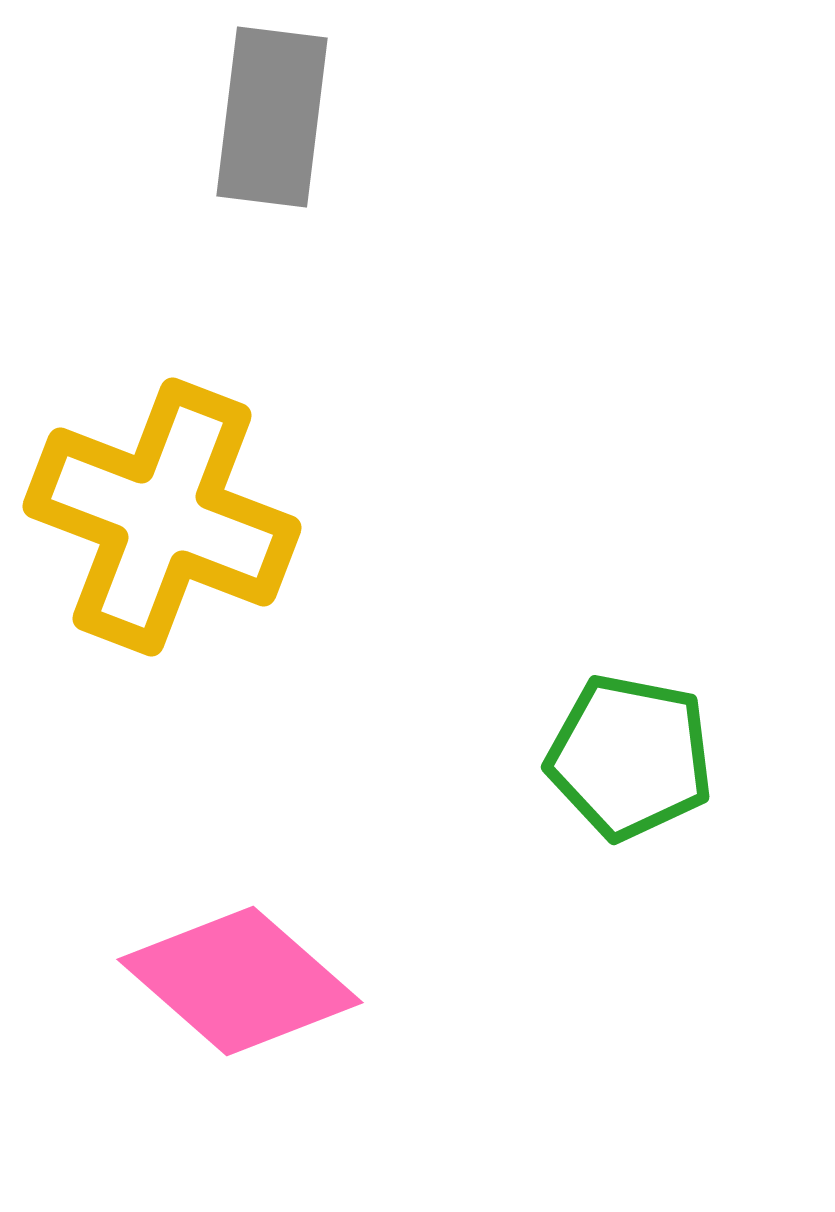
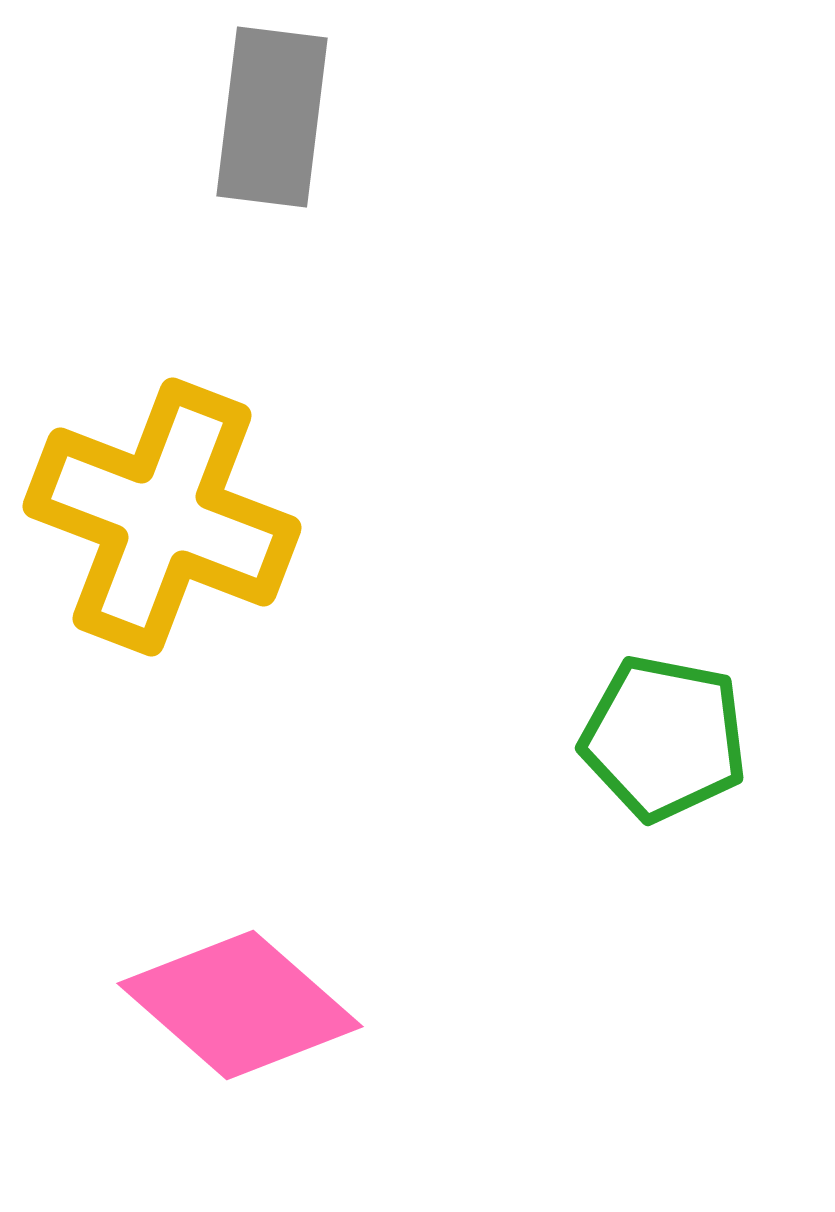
green pentagon: moved 34 px right, 19 px up
pink diamond: moved 24 px down
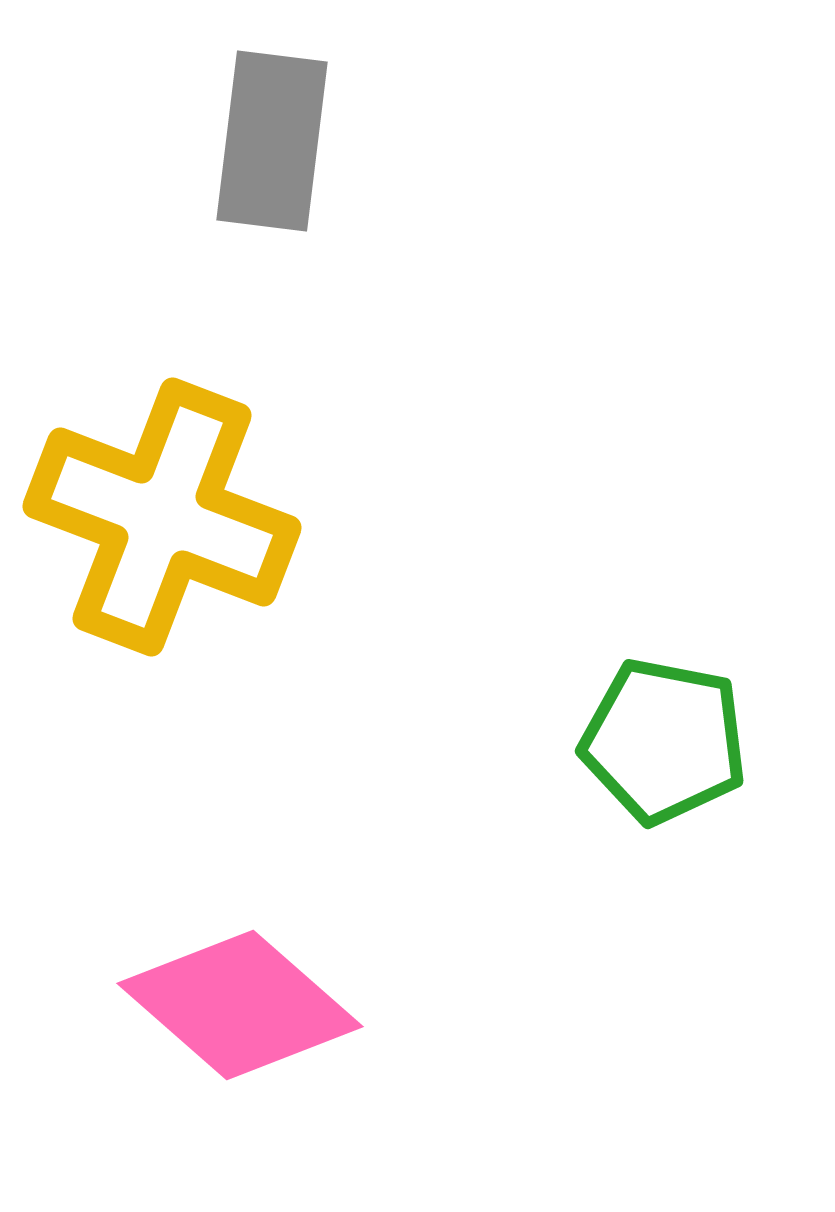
gray rectangle: moved 24 px down
green pentagon: moved 3 px down
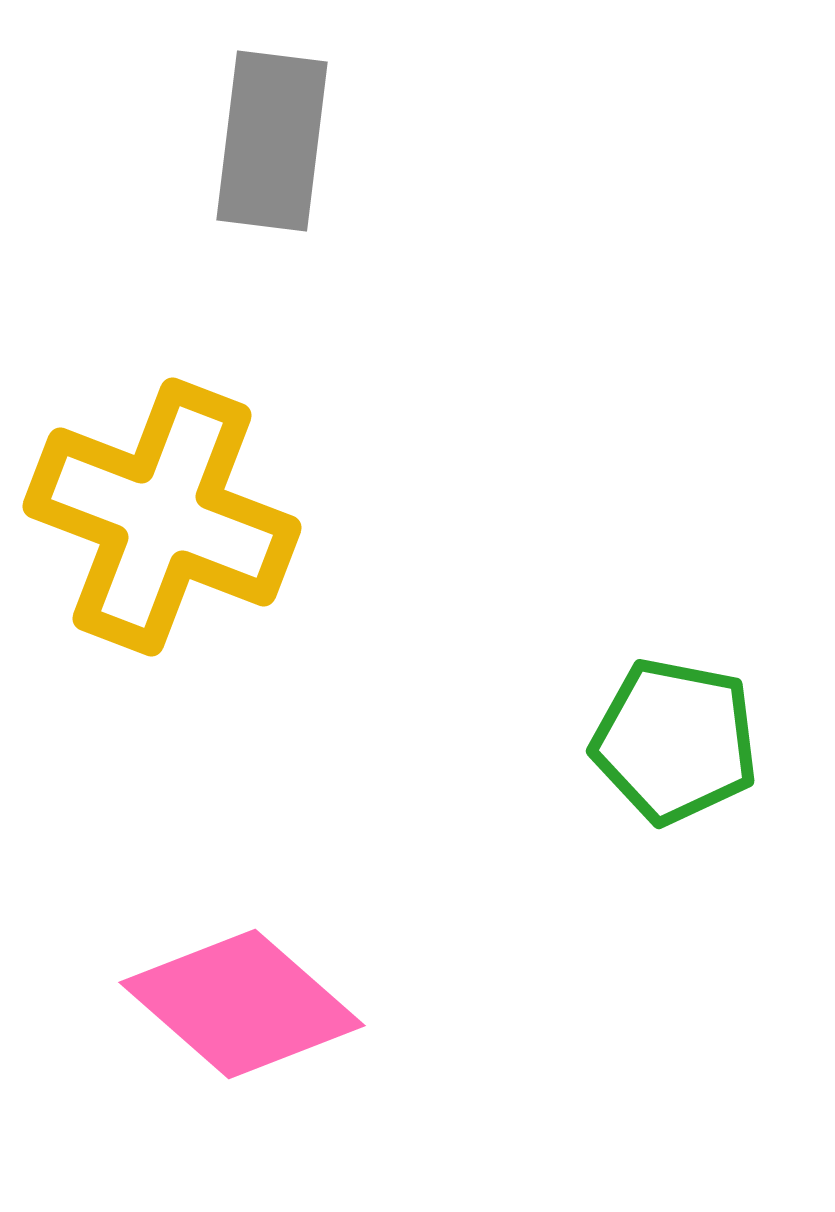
green pentagon: moved 11 px right
pink diamond: moved 2 px right, 1 px up
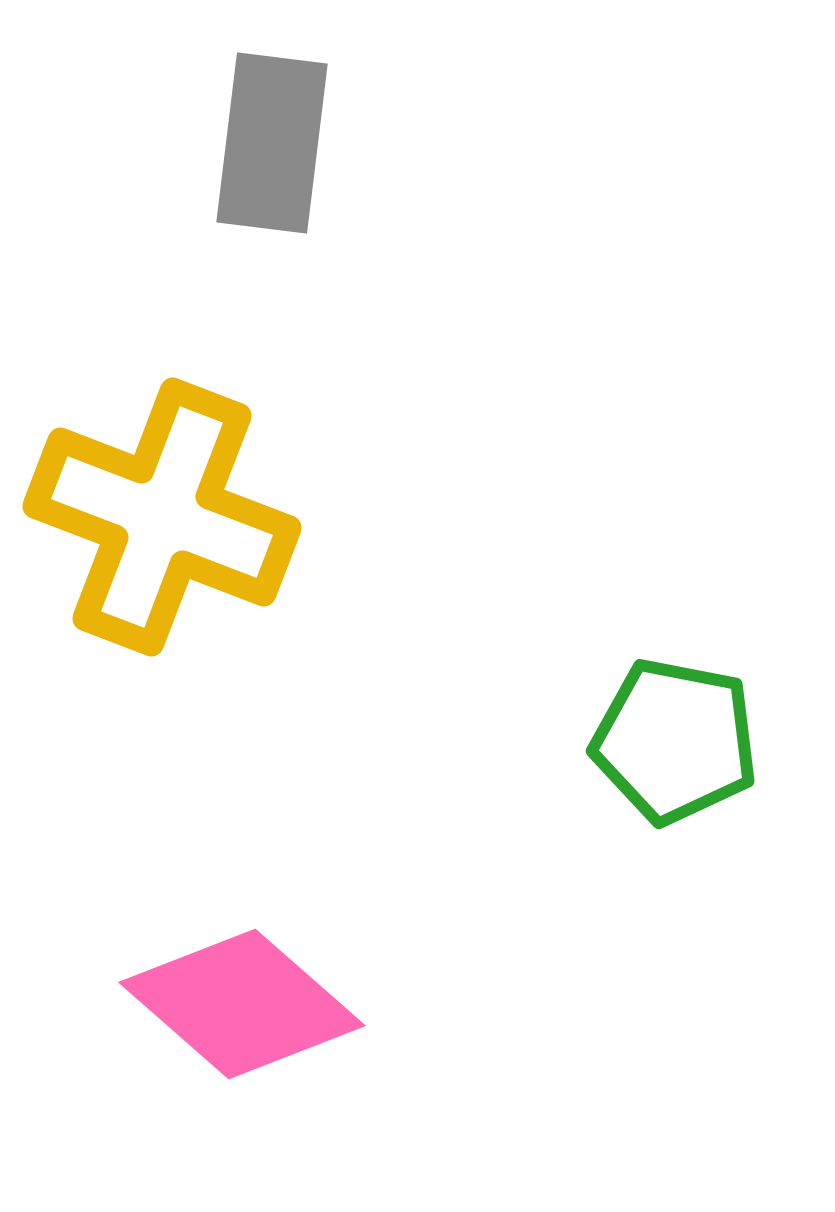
gray rectangle: moved 2 px down
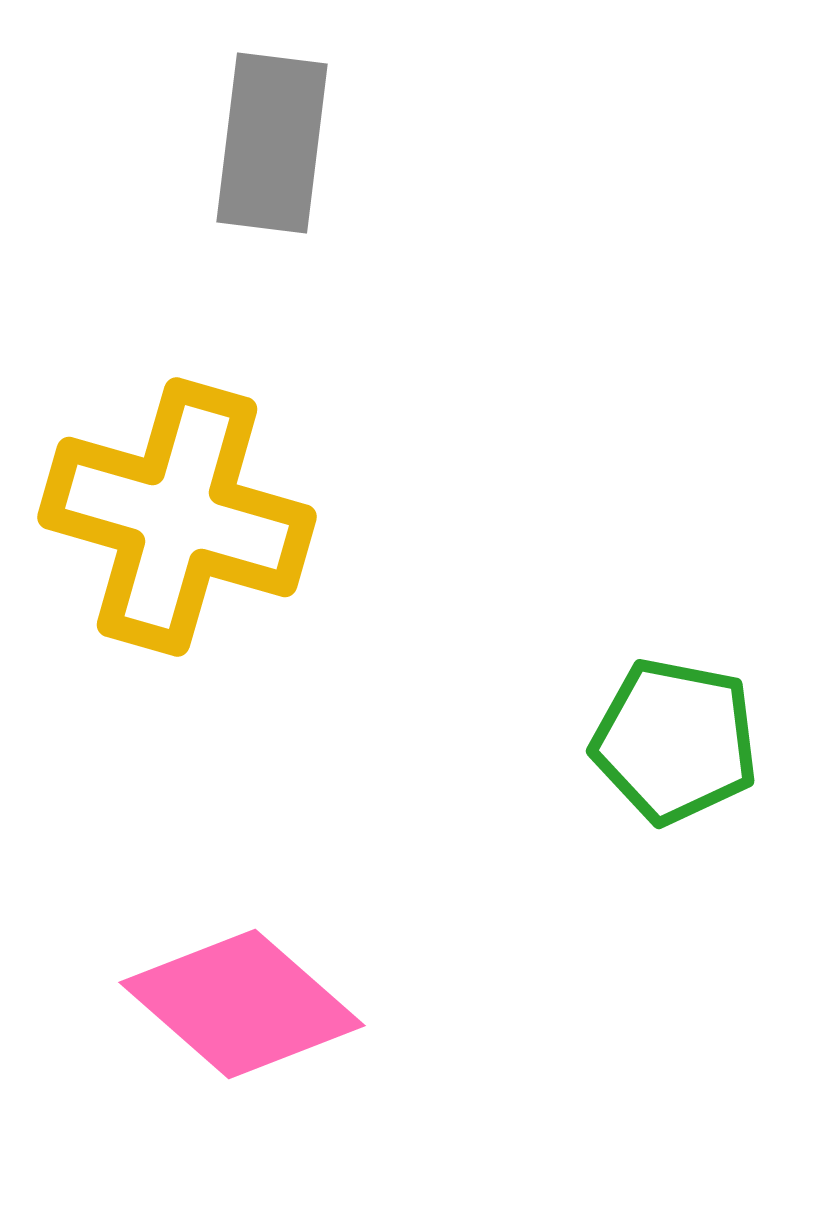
yellow cross: moved 15 px right; rotated 5 degrees counterclockwise
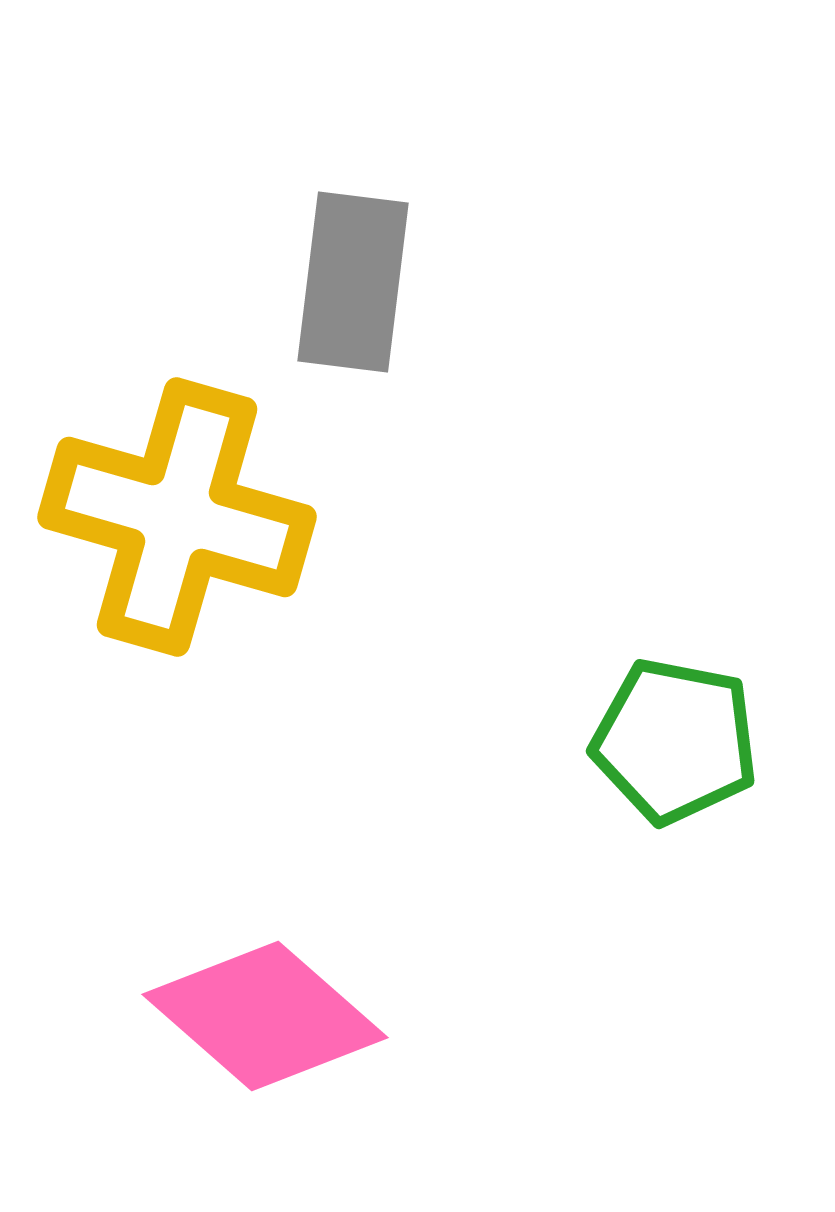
gray rectangle: moved 81 px right, 139 px down
pink diamond: moved 23 px right, 12 px down
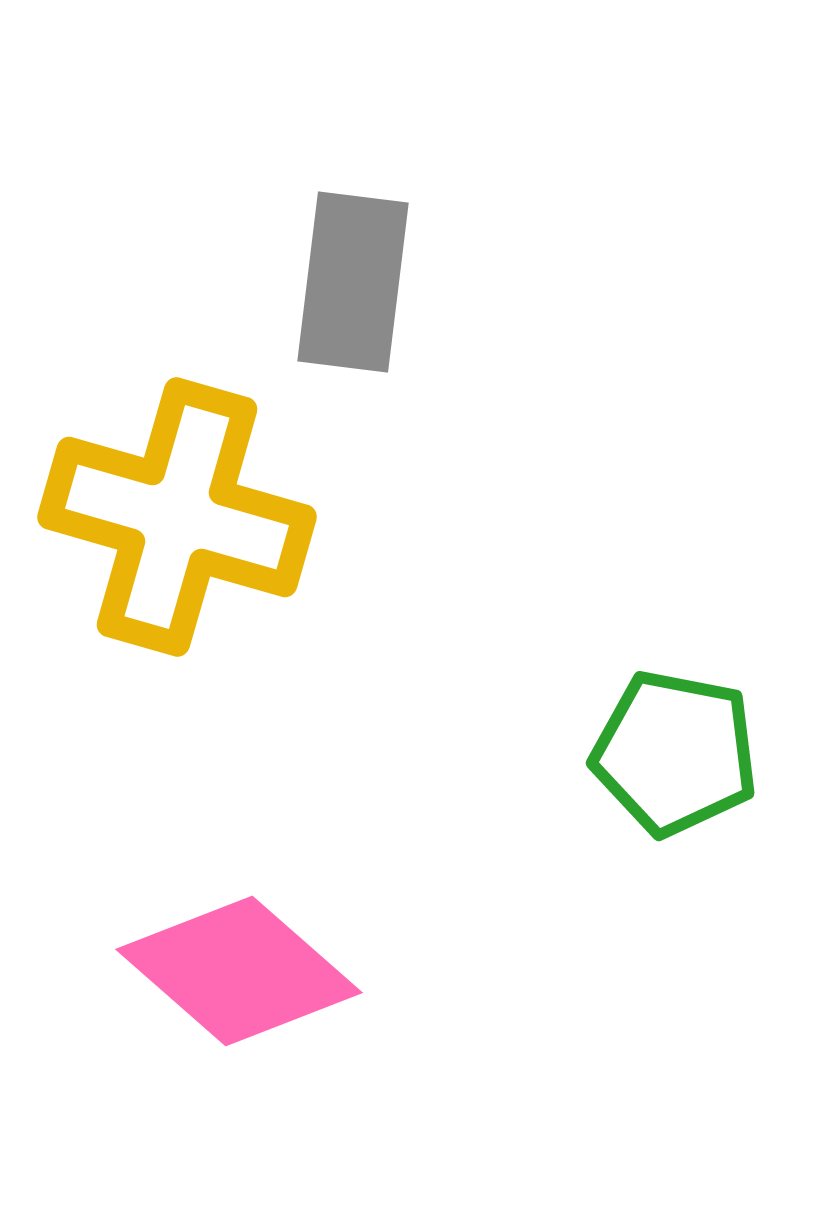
green pentagon: moved 12 px down
pink diamond: moved 26 px left, 45 px up
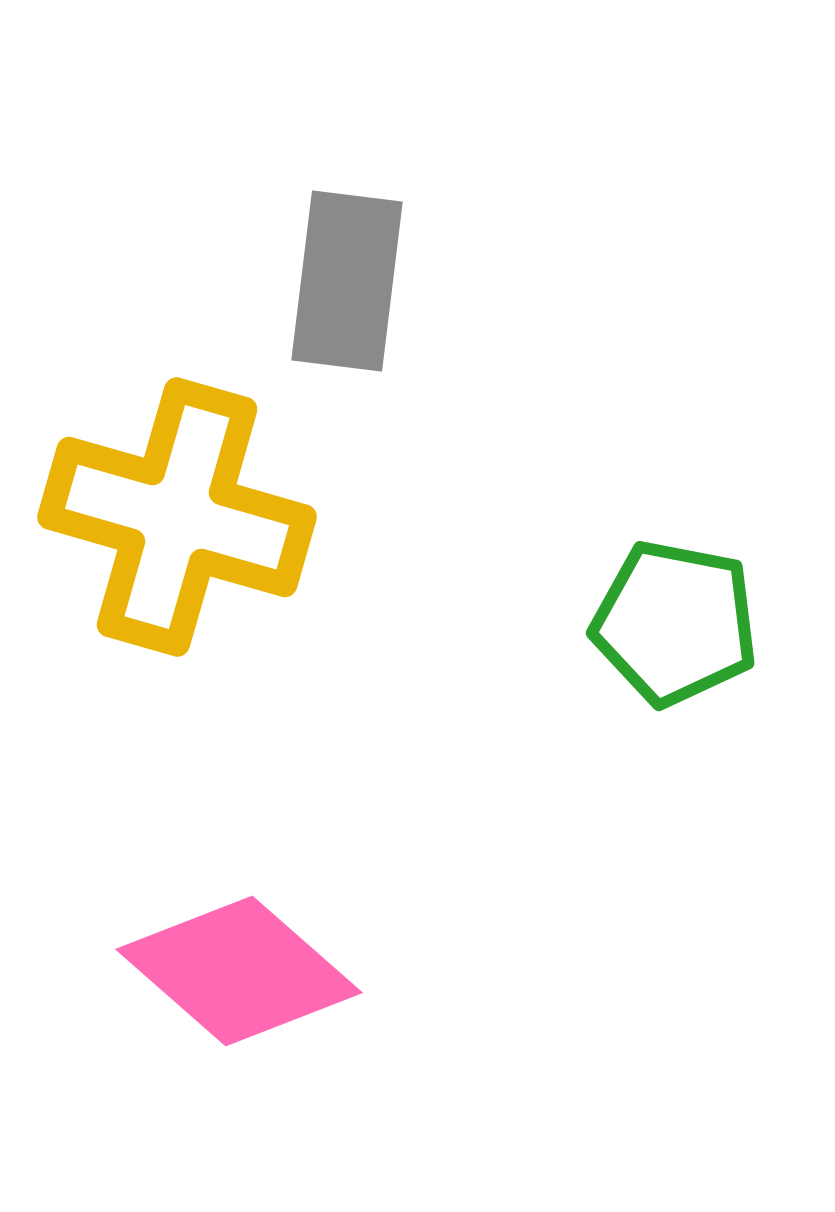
gray rectangle: moved 6 px left, 1 px up
green pentagon: moved 130 px up
